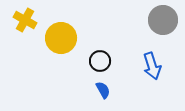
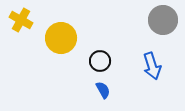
yellow cross: moved 4 px left
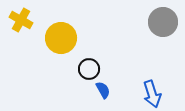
gray circle: moved 2 px down
black circle: moved 11 px left, 8 px down
blue arrow: moved 28 px down
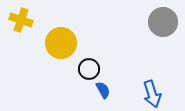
yellow cross: rotated 10 degrees counterclockwise
yellow circle: moved 5 px down
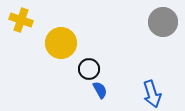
blue semicircle: moved 3 px left
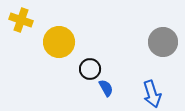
gray circle: moved 20 px down
yellow circle: moved 2 px left, 1 px up
black circle: moved 1 px right
blue semicircle: moved 6 px right, 2 px up
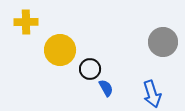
yellow cross: moved 5 px right, 2 px down; rotated 20 degrees counterclockwise
yellow circle: moved 1 px right, 8 px down
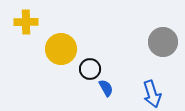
yellow circle: moved 1 px right, 1 px up
